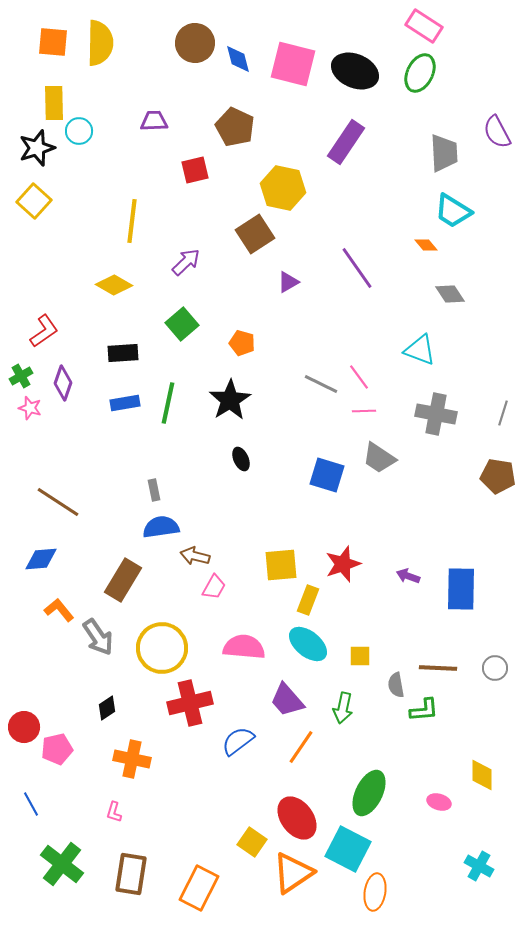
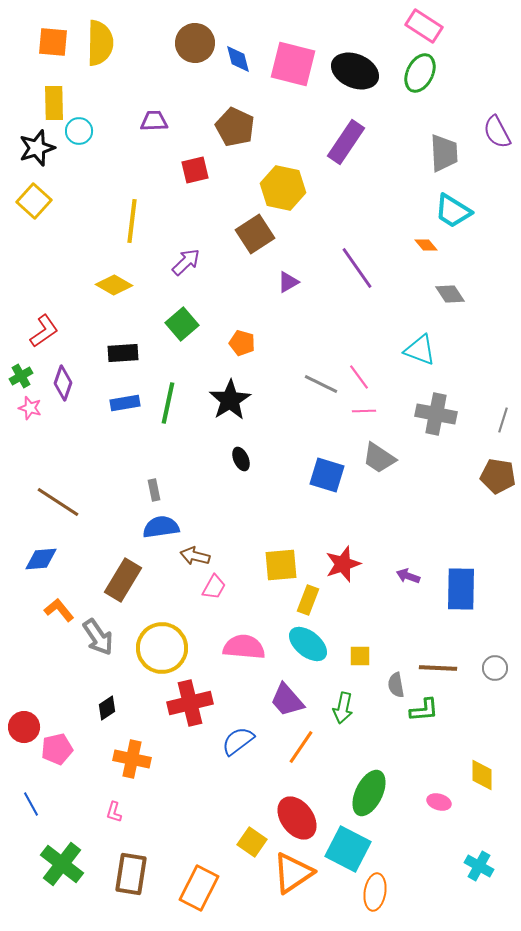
gray line at (503, 413): moved 7 px down
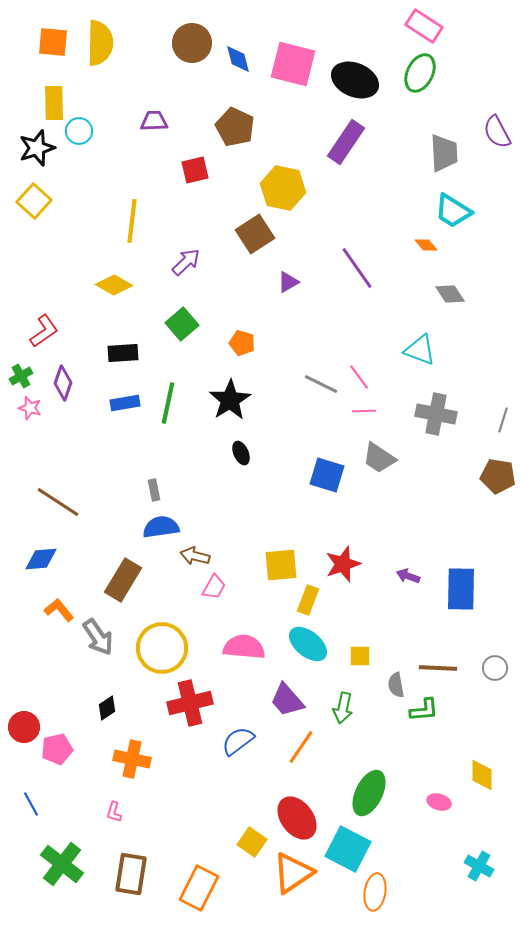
brown circle at (195, 43): moved 3 px left
black ellipse at (355, 71): moved 9 px down
black ellipse at (241, 459): moved 6 px up
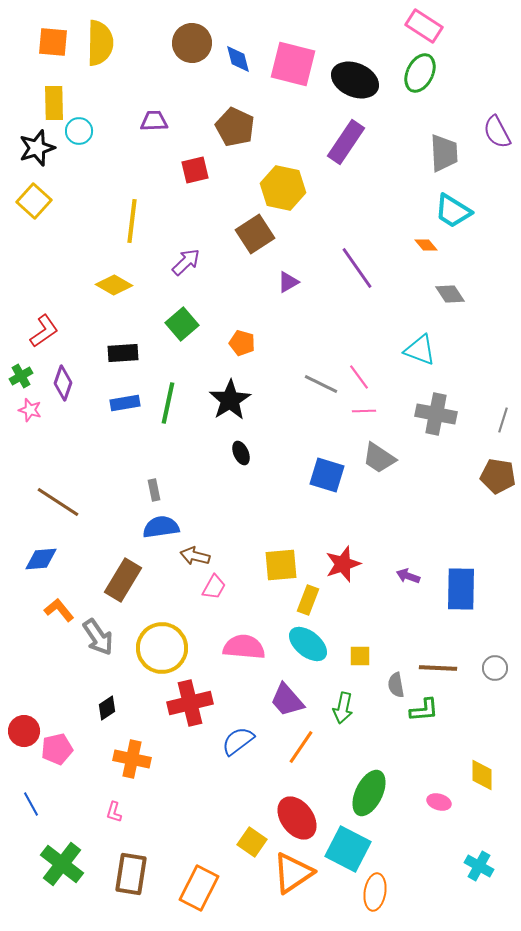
pink star at (30, 408): moved 2 px down
red circle at (24, 727): moved 4 px down
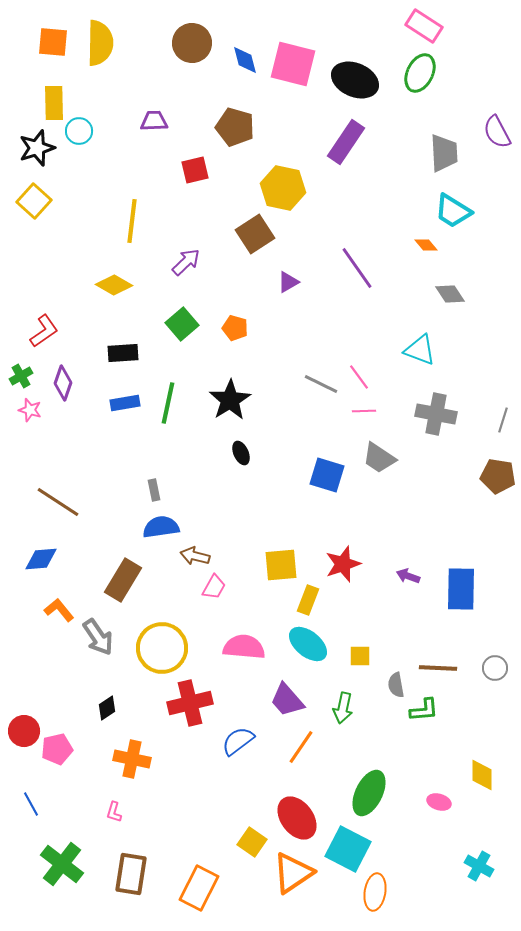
blue diamond at (238, 59): moved 7 px right, 1 px down
brown pentagon at (235, 127): rotated 9 degrees counterclockwise
orange pentagon at (242, 343): moved 7 px left, 15 px up
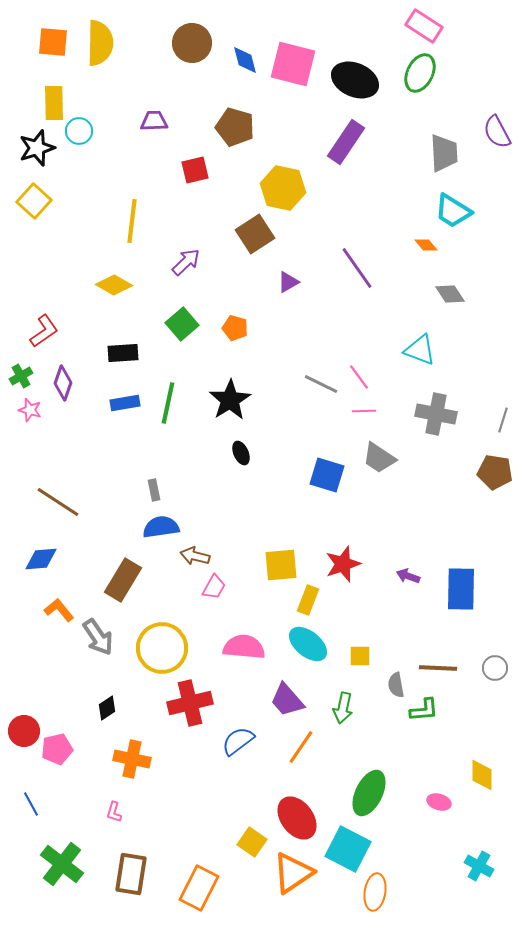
brown pentagon at (498, 476): moved 3 px left, 4 px up
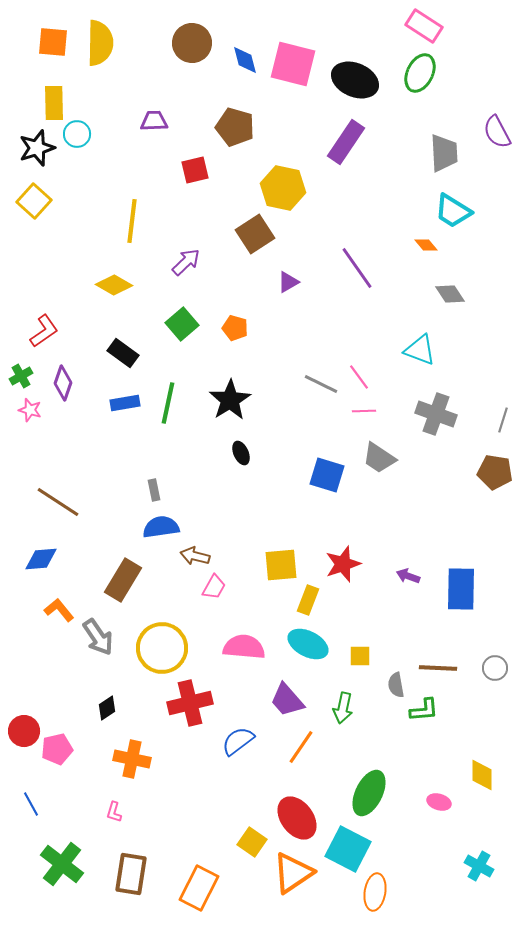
cyan circle at (79, 131): moved 2 px left, 3 px down
black rectangle at (123, 353): rotated 40 degrees clockwise
gray cross at (436, 414): rotated 9 degrees clockwise
cyan ellipse at (308, 644): rotated 12 degrees counterclockwise
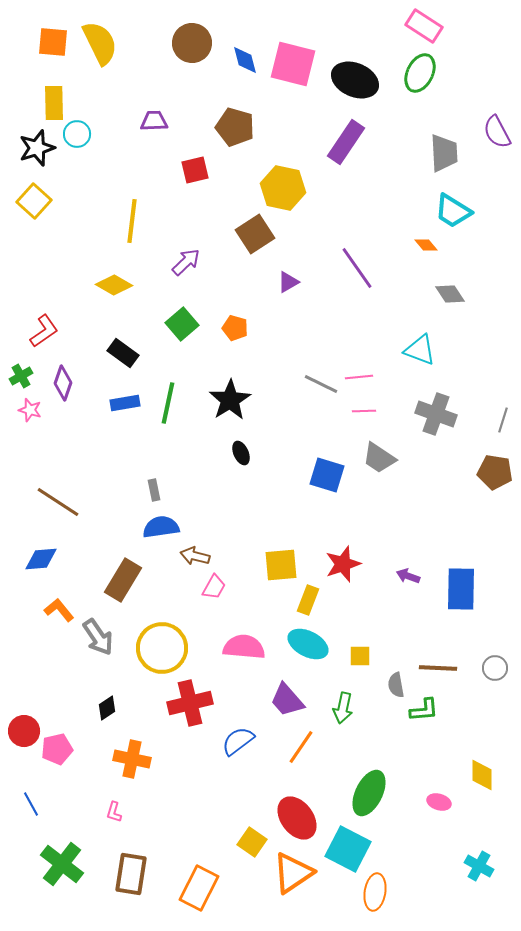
yellow semicircle at (100, 43): rotated 27 degrees counterclockwise
pink line at (359, 377): rotated 60 degrees counterclockwise
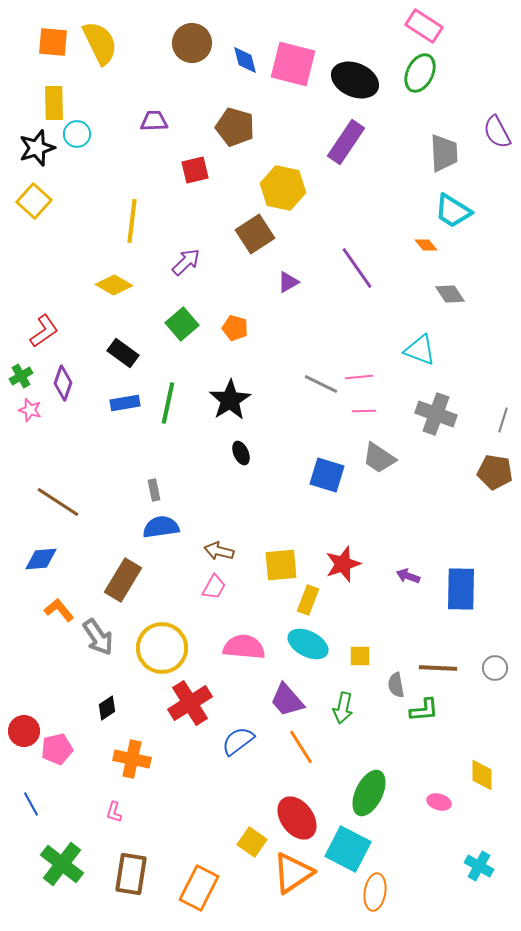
brown arrow at (195, 556): moved 24 px right, 5 px up
red cross at (190, 703): rotated 18 degrees counterclockwise
orange line at (301, 747): rotated 66 degrees counterclockwise
